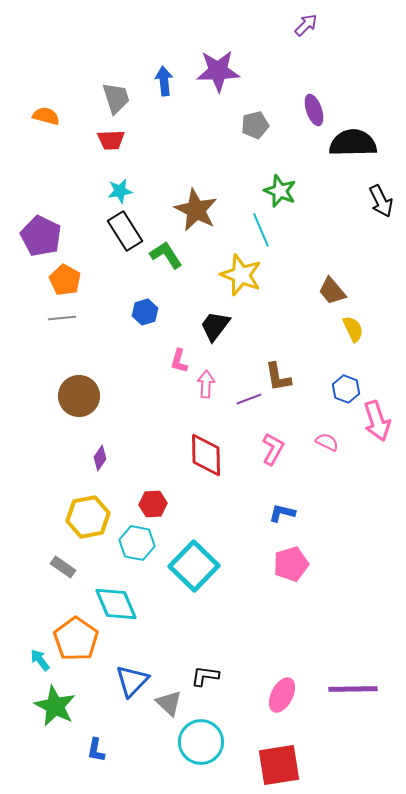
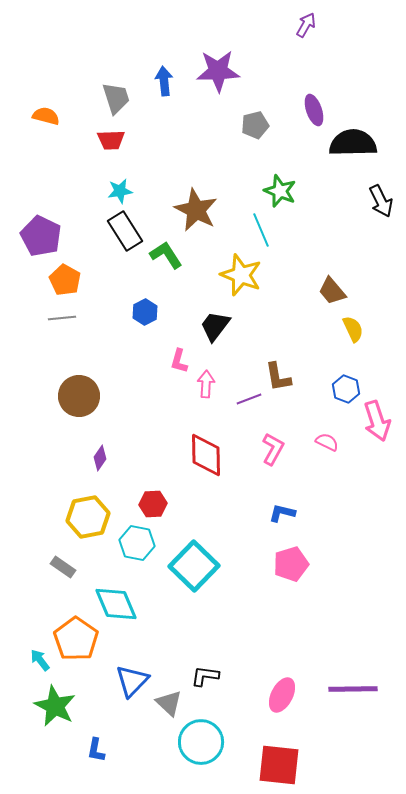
purple arrow at (306, 25): rotated 15 degrees counterclockwise
blue hexagon at (145, 312): rotated 10 degrees counterclockwise
red square at (279, 765): rotated 15 degrees clockwise
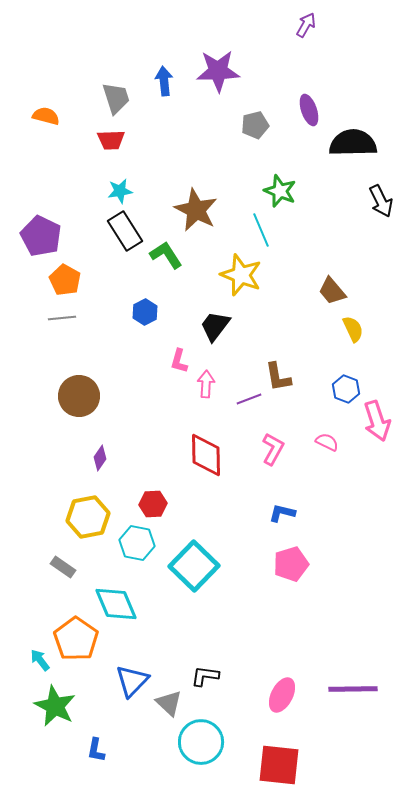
purple ellipse at (314, 110): moved 5 px left
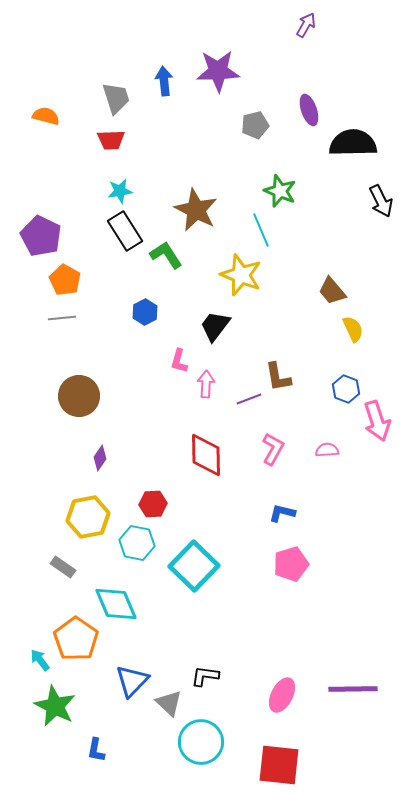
pink semicircle at (327, 442): moved 8 px down; rotated 30 degrees counterclockwise
